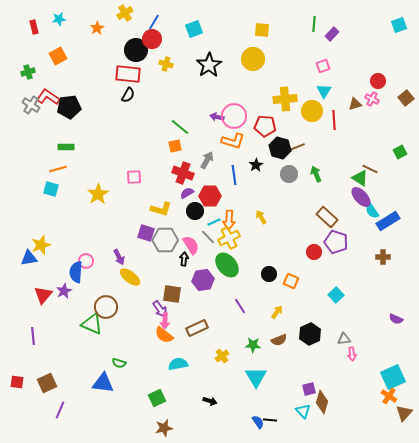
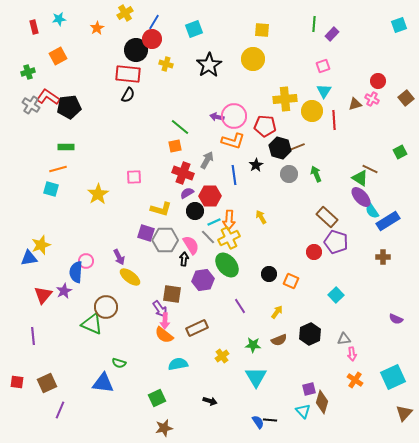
orange cross at (389, 396): moved 34 px left, 16 px up
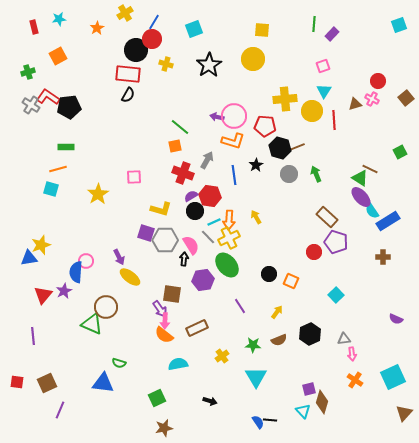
purple semicircle at (187, 193): moved 4 px right, 3 px down
red hexagon at (210, 196): rotated 10 degrees clockwise
yellow arrow at (261, 217): moved 5 px left
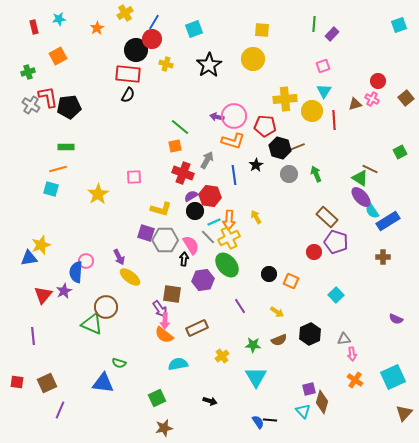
red L-shape at (48, 97): rotated 45 degrees clockwise
yellow arrow at (277, 312): rotated 88 degrees clockwise
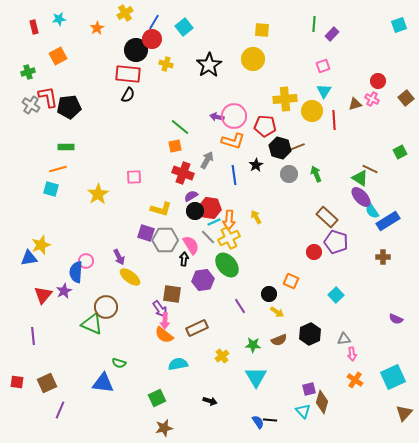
cyan square at (194, 29): moved 10 px left, 2 px up; rotated 18 degrees counterclockwise
red hexagon at (210, 196): moved 12 px down
black circle at (269, 274): moved 20 px down
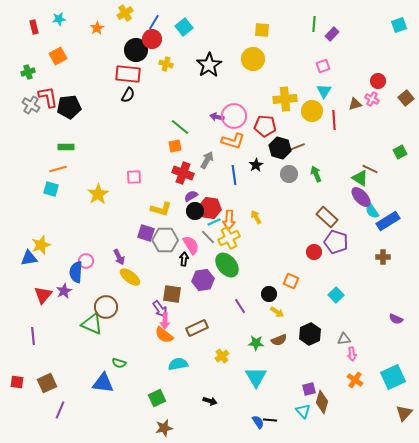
green star at (253, 345): moved 3 px right, 2 px up
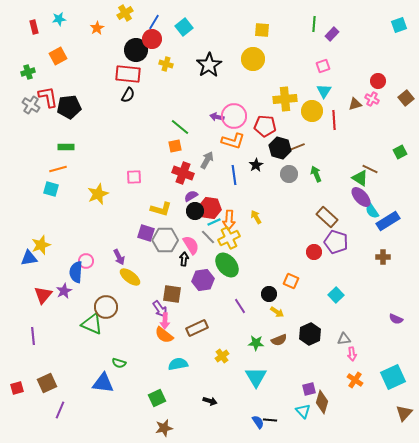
yellow star at (98, 194): rotated 10 degrees clockwise
red square at (17, 382): moved 6 px down; rotated 24 degrees counterclockwise
